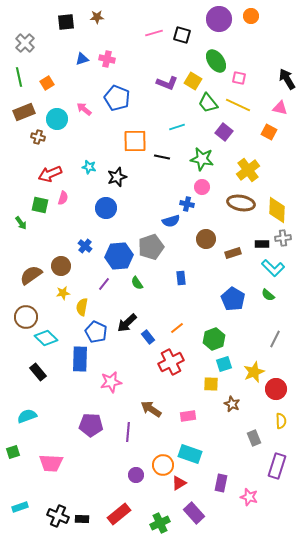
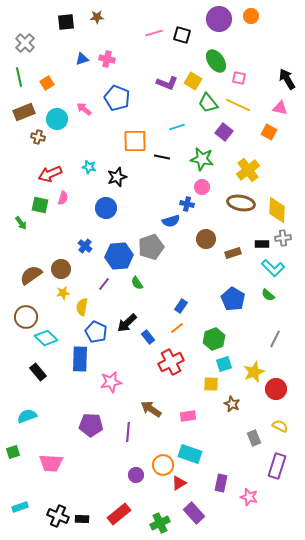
brown circle at (61, 266): moved 3 px down
blue rectangle at (181, 278): moved 28 px down; rotated 40 degrees clockwise
yellow semicircle at (281, 421): moved 1 px left, 5 px down; rotated 63 degrees counterclockwise
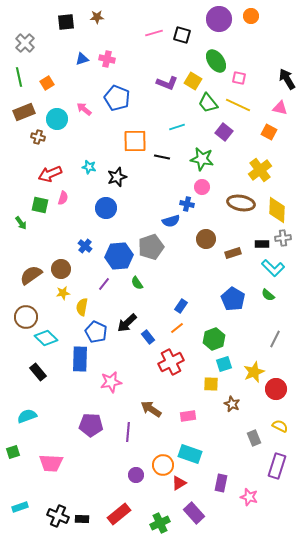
yellow cross at (248, 170): moved 12 px right
